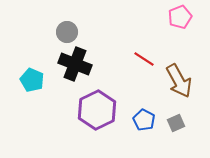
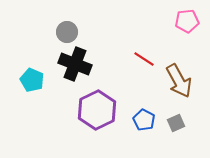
pink pentagon: moved 7 px right, 4 px down; rotated 15 degrees clockwise
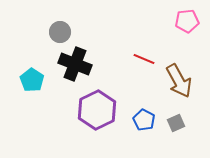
gray circle: moved 7 px left
red line: rotated 10 degrees counterclockwise
cyan pentagon: rotated 10 degrees clockwise
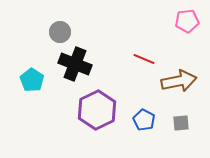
brown arrow: rotated 72 degrees counterclockwise
gray square: moved 5 px right; rotated 18 degrees clockwise
